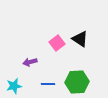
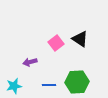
pink square: moved 1 px left
blue line: moved 1 px right, 1 px down
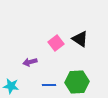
cyan star: moved 3 px left; rotated 21 degrees clockwise
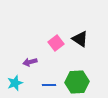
cyan star: moved 4 px right, 3 px up; rotated 28 degrees counterclockwise
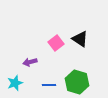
green hexagon: rotated 20 degrees clockwise
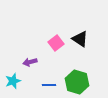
cyan star: moved 2 px left, 2 px up
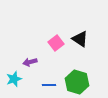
cyan star: moved 1 px right, 2 px up
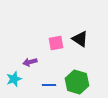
pink square: rotated 28 degrees clockwise
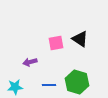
cyan star: moved 1 px right, 8 px down; rotated 14 degrees clockwise
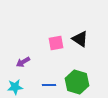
purple arrow: moved 7 px left; rotated 16 degrees counterclockwise
